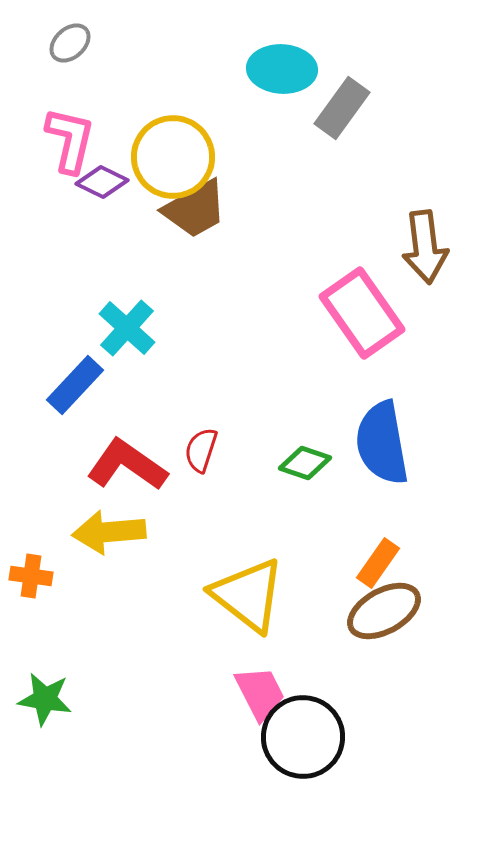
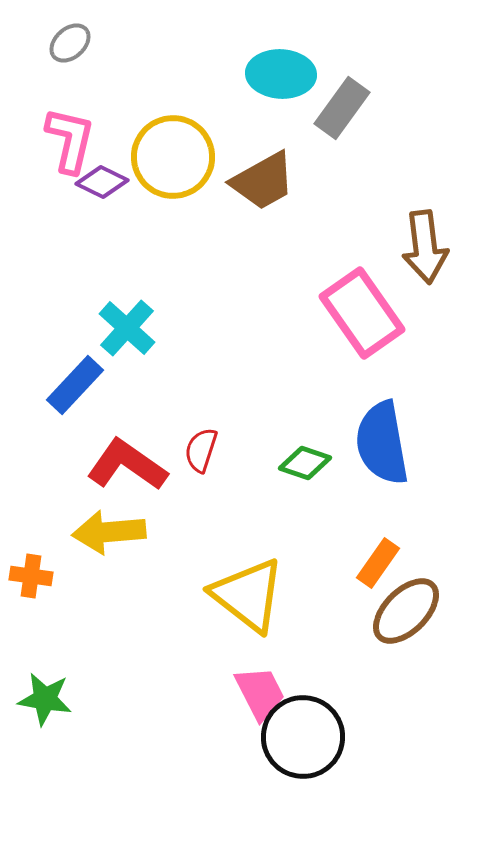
cyan ellipse: moved 1 px left, 5 px down
brown trapezoid: moved 68 px right, 28 px up
brown ellipse: moved 22 px right; rotated 16 degrees counterclockwise
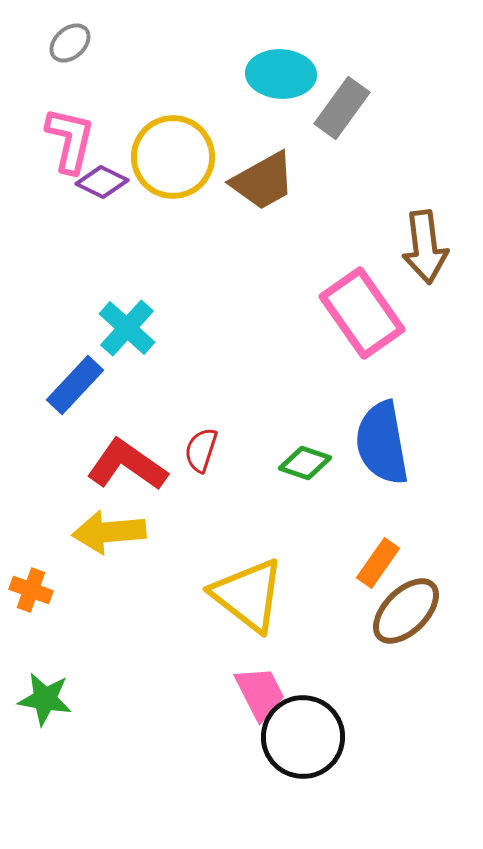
orange cross: moved 14 px down; rotated 12 degrees clockwise
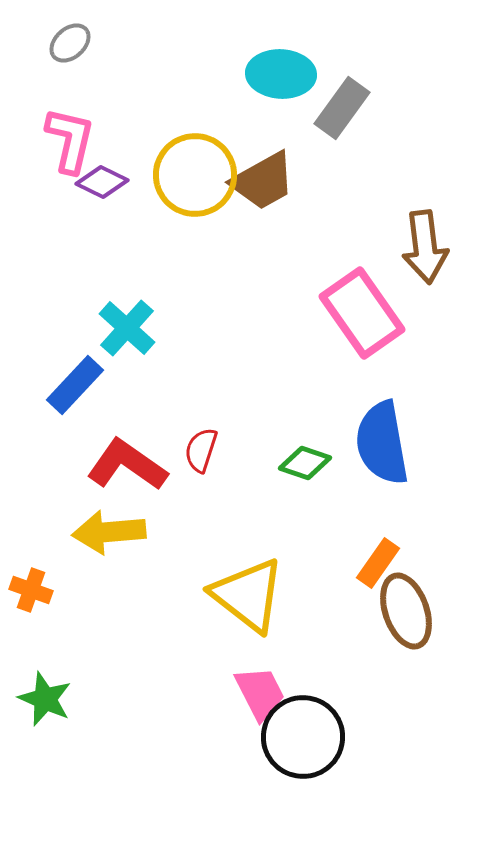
yellow circle: moved 22 px right, 18 px down
brown ellipse: rotated 64 degrees counterclockwise
green star: rotated 14 degrees clockwise
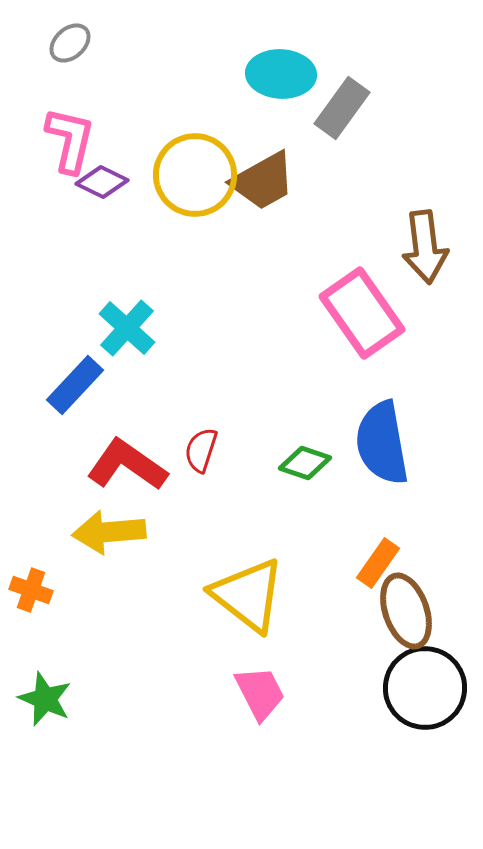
black circle: moved 122 px right, 49 px up
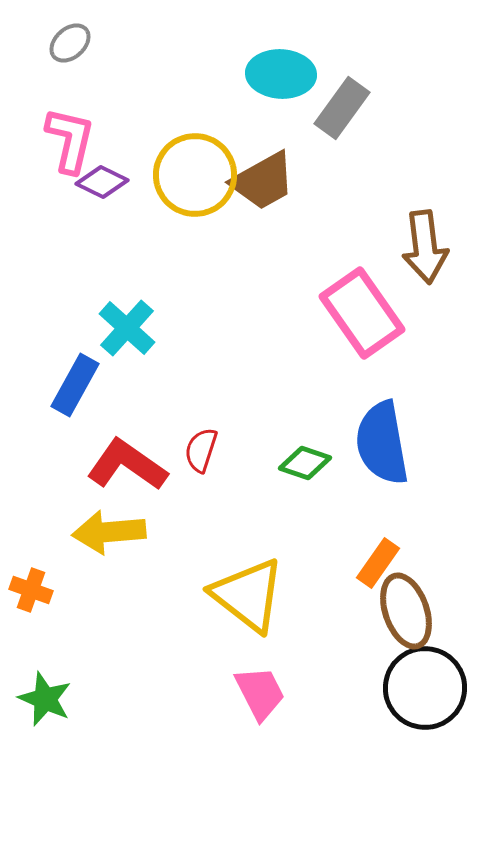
blue rectangle: rotated 14 degrees counterclockwise
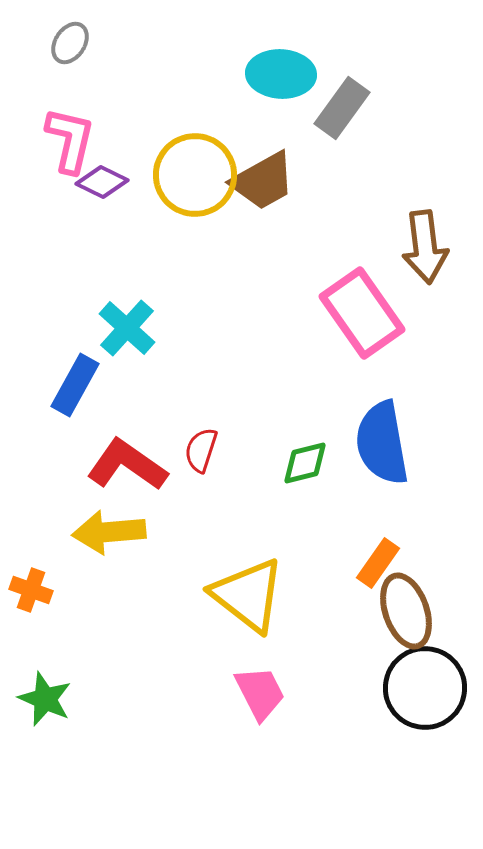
gray ellipse: rotated 15 degrees counterclockwise
green diamond: rotated 33 degrees counterclockwise
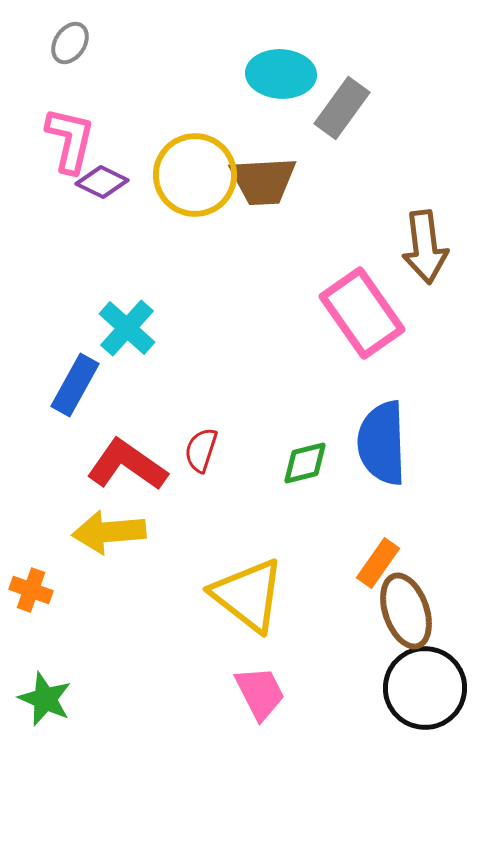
brown trapezoid: rotated 26 degrees clockwise
blue semicircle: rotated 8 degrees clockwise
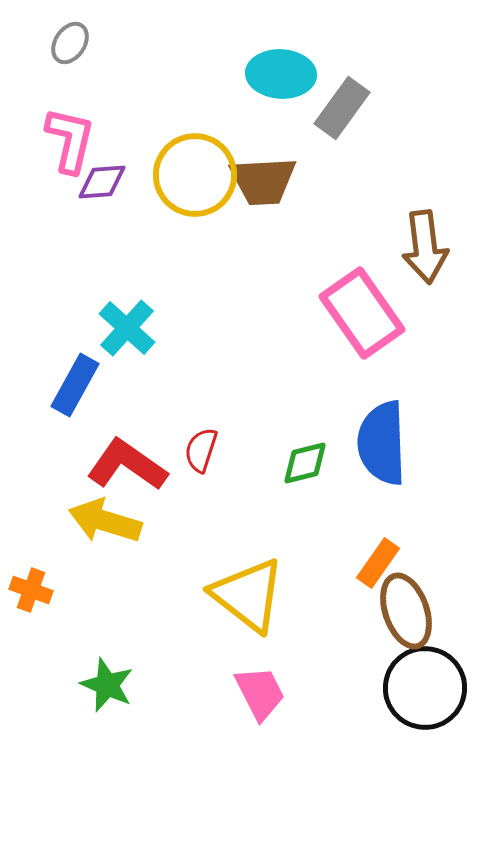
purple diamond: rotated 30 degrees counterclockwise
yellow arrow: moved 4 px left, 11 px up; rotated 22 degrees clockwise
green star: moved 62 px right, 14 px up
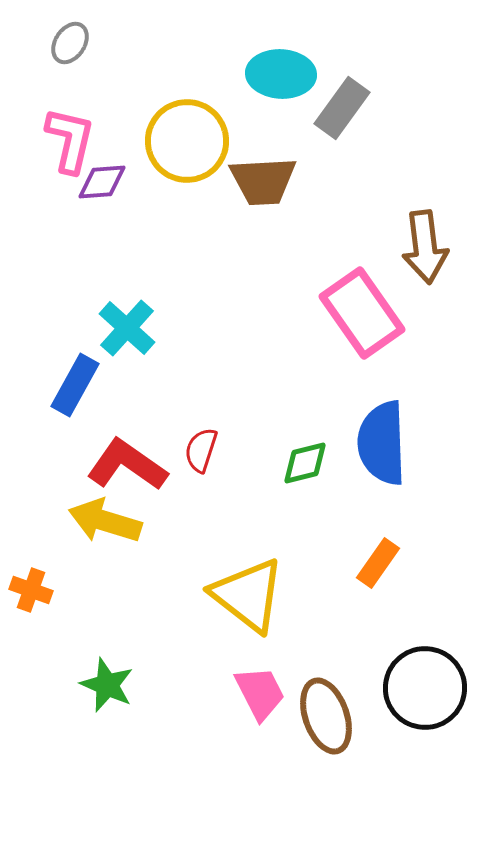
yellow circle: moved 8 px left, 34 px up
brown ellipse: moved 80 px left, 105 px down
